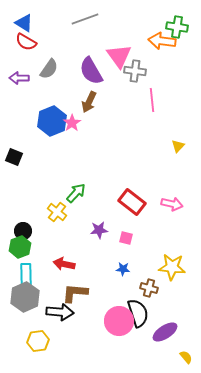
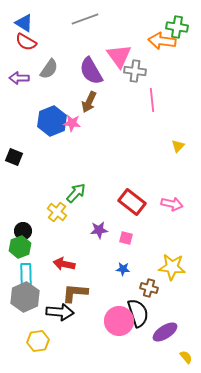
pink star: rotated 30 degrees counterclockwise
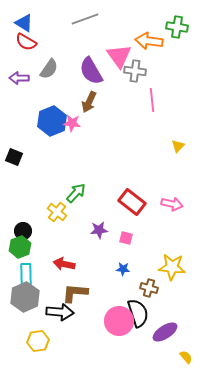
orange arrow: moved 13 px left
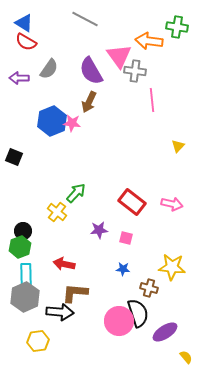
gray line: rotated 48 degrees clockwise
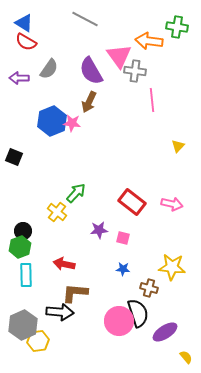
pink square: moved 3 px left
gray hexagon: moved 2 px left, 28 px down
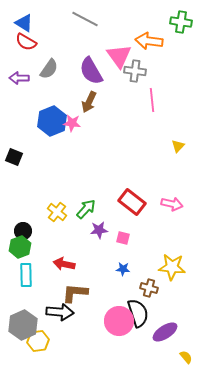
green cross: moved 4 px right, 5 px up
green arrow: moved 10 px right, 16 px down
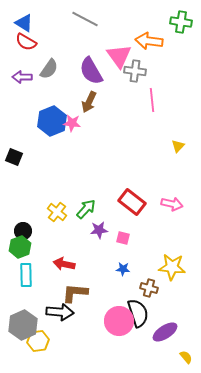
purple arrow: moved 3 px right, 1 px up
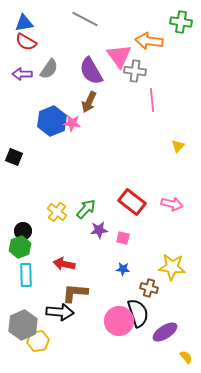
blue triangle: rotated 42 degrees counterclockwise
purple arrow: moved 3 px up
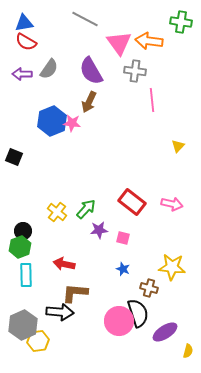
pink triangle: moved 13 px up
blue star: rotated 16 degrees clockwise
yellow semicircle: moved 2 px right, 6 px up; rotated 56 degrees clockwise
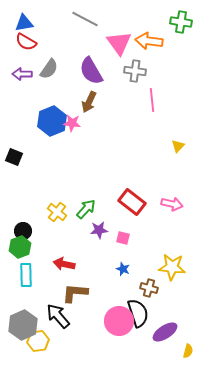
black arrow: moved 2 px left, 4 px down; rotated 136 degrees counterclockwise
